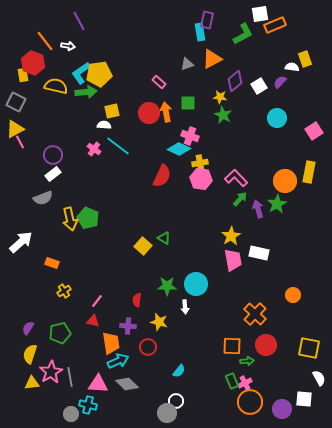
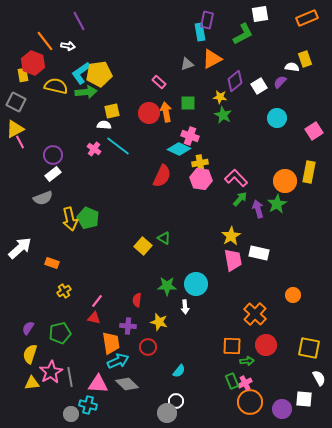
orange rectangle at (275, 25): moved 32 px right, 7 px up
white arrow at (21, 242): moved 1 px left, 6 px down
red triangle at (93, 321): moved 1 px right, 3 px up
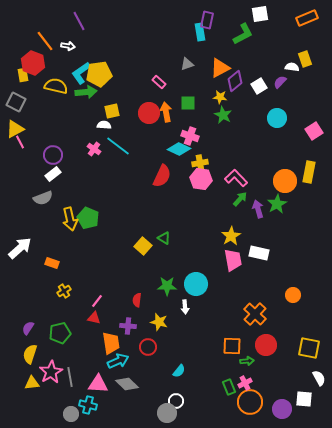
orange triangle at (212, 59): moved 8 px right, 9 px down
green rectangle at (232, 381): moved 3 px left, 6 px down
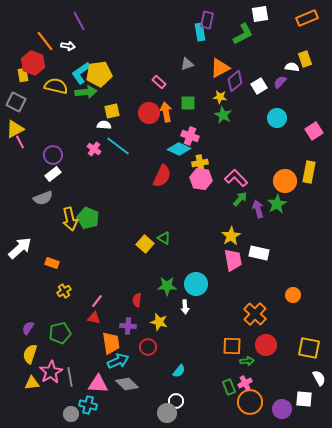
yellow square at (143, 246): moved 2 px right, 2 px up
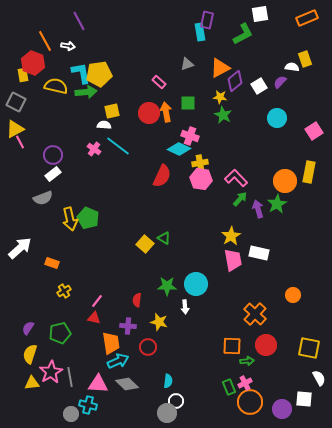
orange line at (45, 41): rotated 10 degrees clockwise
cyan L-shape at (81, 73): rotated 115 degrees clockwise
cyan semicircle at (179, 371): moved 11 px left, 10 px down; rotated 32 degrees counterclockwise
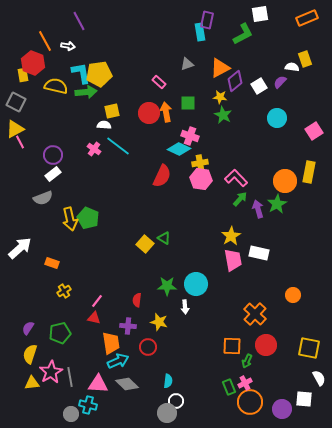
green arrow at (247, 361): rotated 120 degrees clockwise
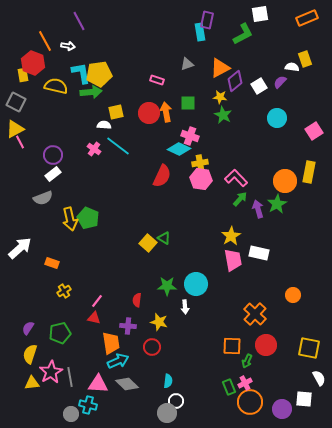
pink rectangle at (159, 82): moved 2 px left, 2 px up; rotated 24 degrees counterclockwise
green arrow at (86, 92): moved 5 px right
yellow square at (112, 111): moved 4 px right, 1 px down
yellow square at (145, 244): moved 3 px right, 1 px up
red circle at (148, 347): moved 4 px right
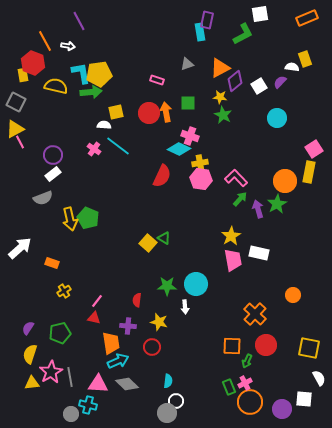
pink square at (314, 131): moved 18 px down
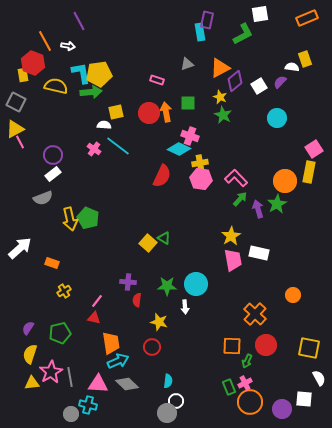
yellow star at (220, 97): rotated 16 degrees clockwise
purple cross at (128, 326): moved 44 px up
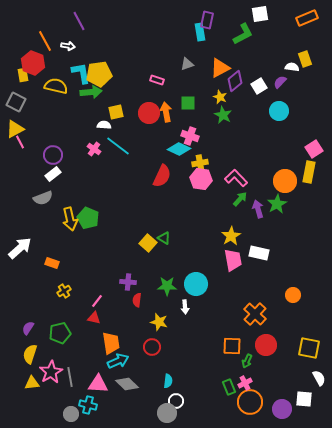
cyan circle at (277, 118): moved 2 px right, 7 px up
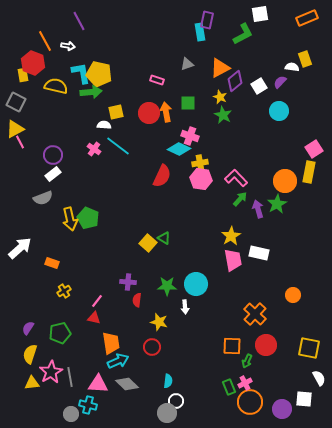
yellow pentagon at (99, 74): rotated 20 degrees clockwise
